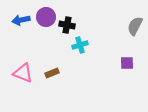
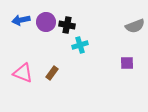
purple circle: moved 5 px down
gray semicircle: rotated 138 degrees counterclockwise
brown rectangle: rotated 32 degrees counterclockwise
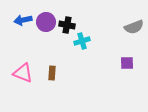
blue arrow: moved 2 px right
gray semicircle: moved 1 px left, 1 px down
cyan cross: moved 2 px right, 4 px up
brown rectangle: rotated 32 degrees counterclockwise
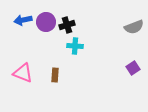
black cross: rotated 28 degrees counterclockwise
cyan cross: moved 7 px left, 5 px down; rotated 21 degrees clockwise
purple square: moved 6 px right, 5 px down; rotated 32 degrees counterclockwise
brown rectangle: moved 3 px right, 2 px down
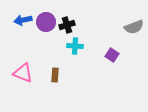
purple square: moved 21 px left, 13 px up; rotated 24 degrees counterclockwise
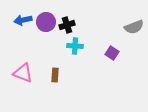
purple square: moved 2 px up
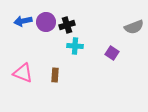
blue arrow: moved 1 px down
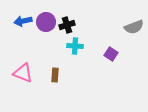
purple square: moved 1 px left, 1 px down
